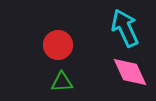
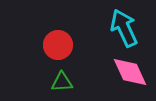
cyan arrow: moved 1 px left
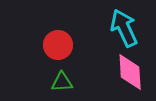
pink diamond: rotated 21 degrees clockwise
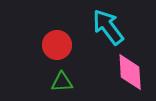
cyan arrow: moved 16 px left, 1 px up; rotated 12 degrees counterclockwise
red circle: moved 1 px left
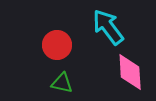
green triangle: moved 1 px down; rotated 15 degrees clockwise
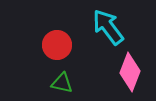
pink diamond: rotated 24 degrees clockwise
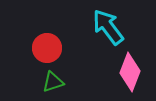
red circle: moved 10 px left, 3 px down
green triangle: moved 9 px left, 1 px up; rotated 30 degrees counterclockwise
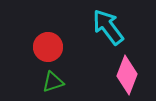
red circle: moved 1 px right, 1 px up
pink diamond: moved 3 px left, 3 px down
